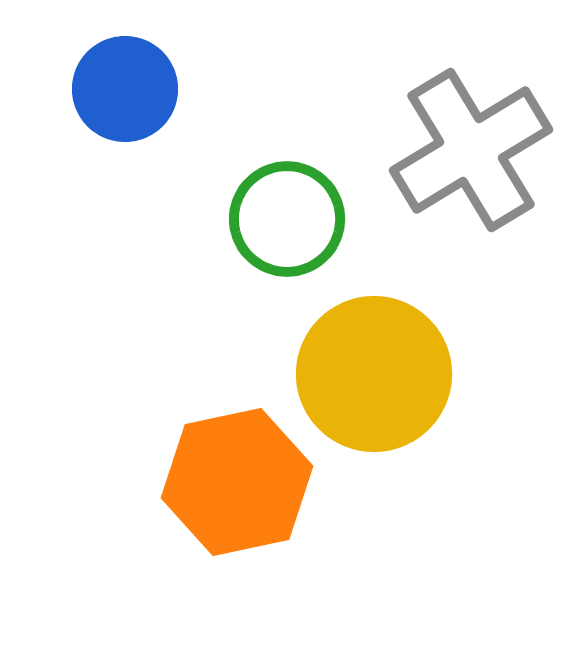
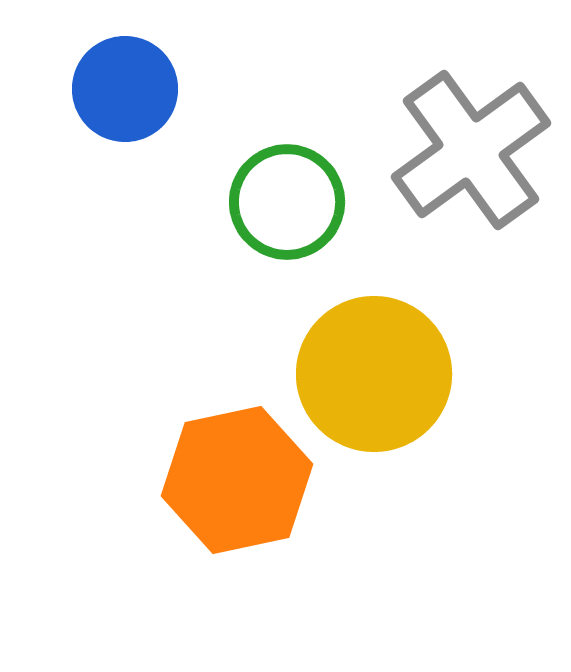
gray cross: rotated 5 degrees counterclockwise
green circle: moved 17 px up
orange hexagon: moved 2 px up
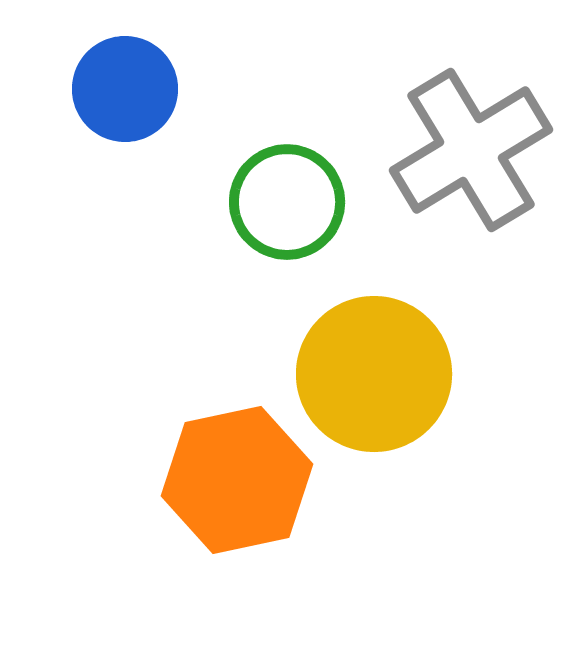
gray cross: rotated 5 degrees clockwise
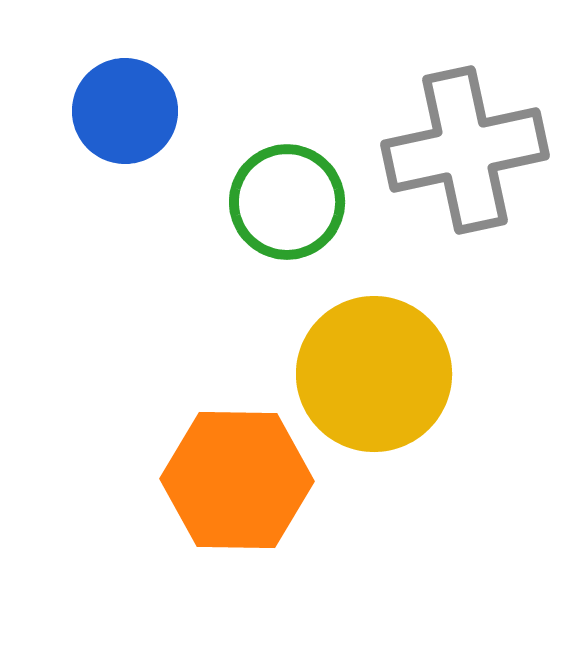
blue circle: moved 22 px down
gray cross: moved 6 px left; rotated 19 degrees clockwise
orange hexagon: rotated 13 degrees clockwise
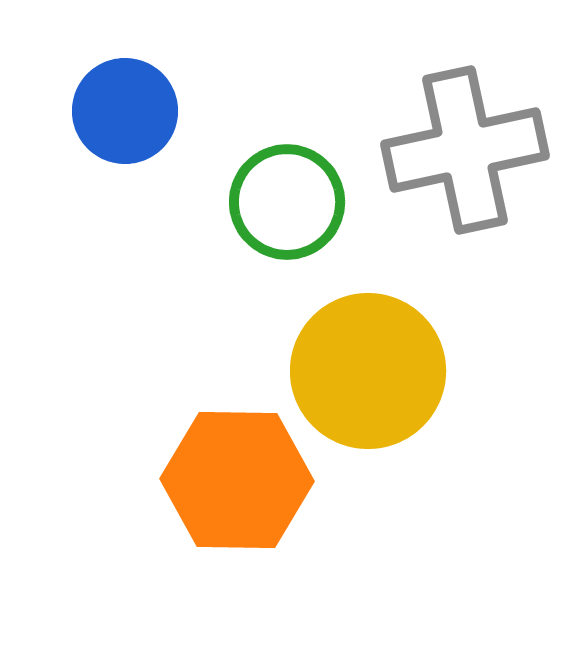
yellow circle: moved 6 px left, 3 px up
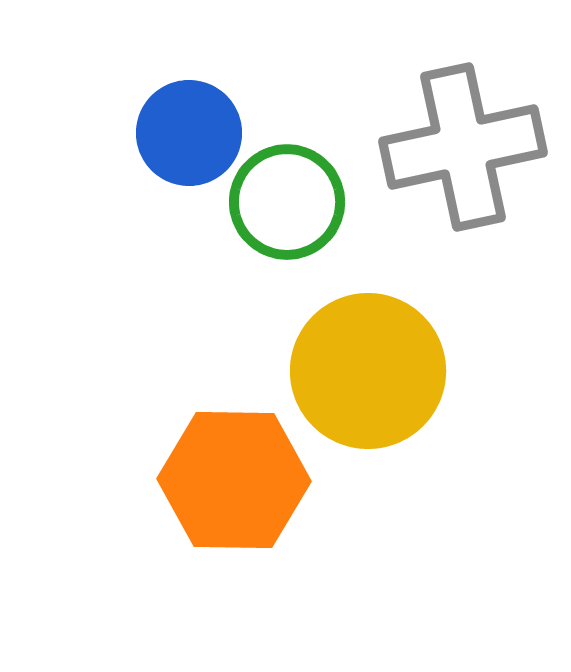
blue circle: moved 64 px right, 22 px down
gray cross: moved 2 px left, 3 px up
orange hexagon: moved 3 px left
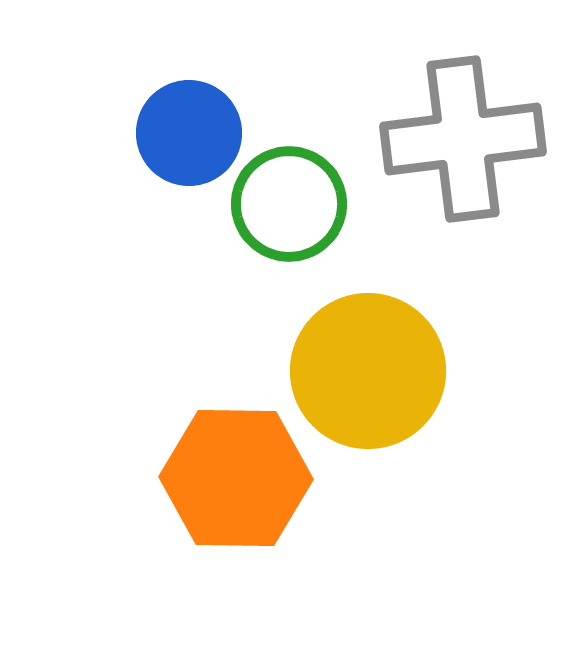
gray cross: moved 8 px up; rotated 5 degrees clockwise
green circle: moved 2 px right, 2 px down
orange hexagon: moved 2 px right, 2 px up
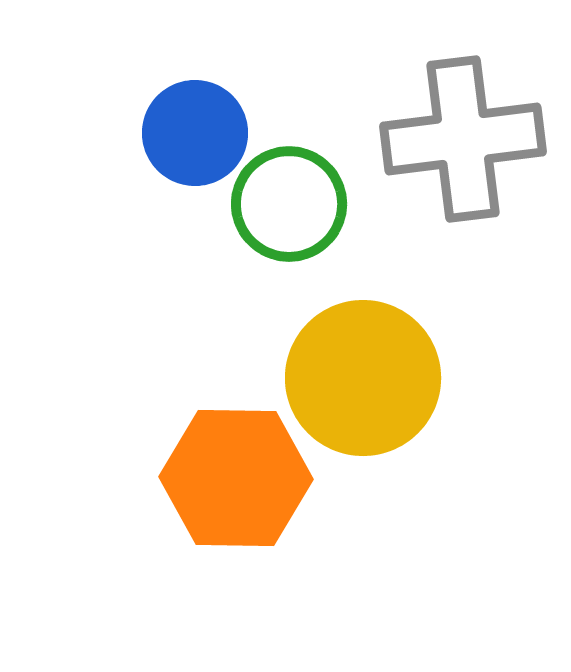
blue circle: moved 6 px right
yellow circle: moved 5 px left, 7 px down
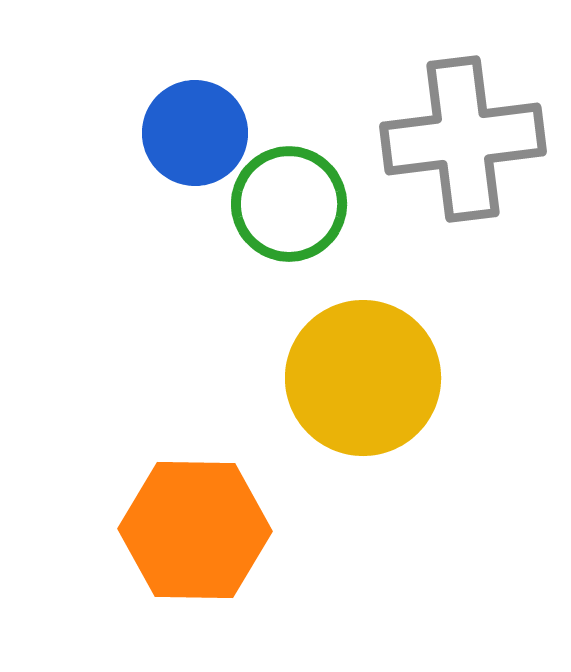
orange hexagon: moved 41 px left, 52 px down
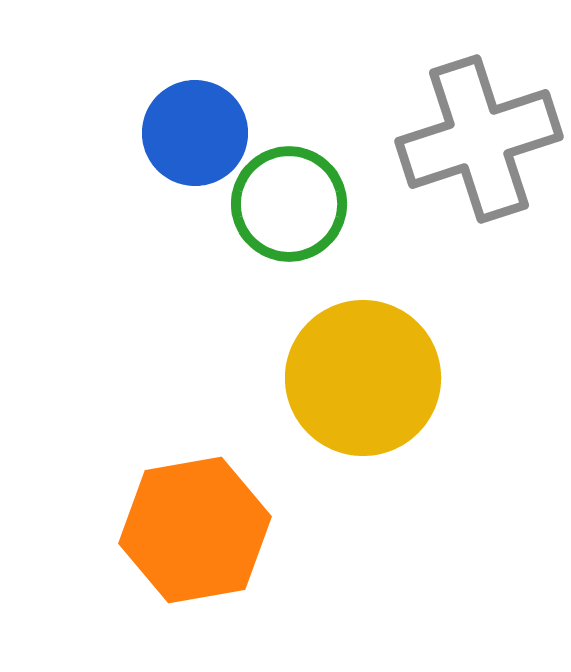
gray cross: moved 16 px right; rotated 11 degrees counterclockwise
orange hexagon: rotated 11 degrees counterclockwise
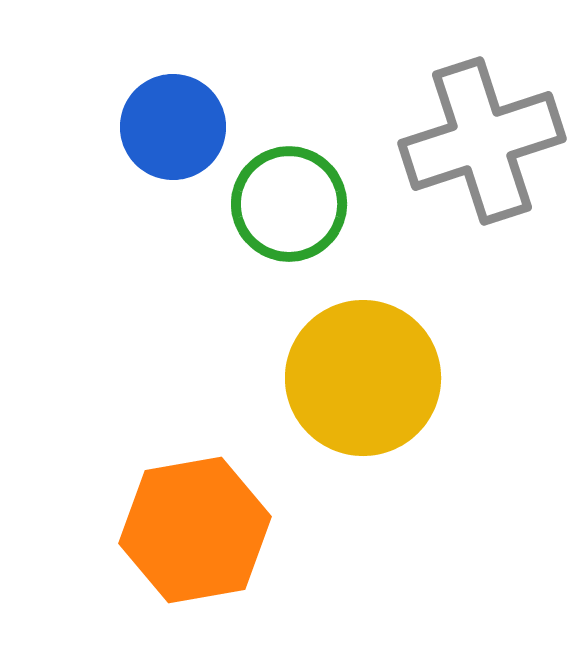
blue circle: moved 22 px left, 6 px up
gray cross: moved 3 px right, 2 px down
